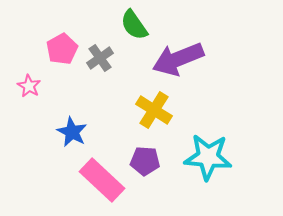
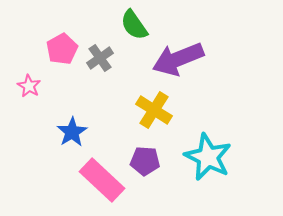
blue star: rotated 12 degrees clockwise
cyan star: rotated 21 degrees clockwise
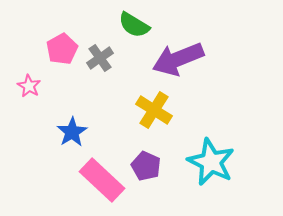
green semicircle: rotated 24 degrees counterclockwise
cyan star: moved 3 px right, 5 px down
purple pentagon: moved 1 px right, 5 px down; rotated 20 degrees clockwise
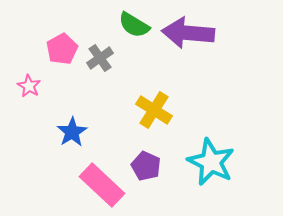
purple arrow: moved 10 px right, 26 px up; rotated 27 degrees clockwise
pink rectangle: moved 5 px down
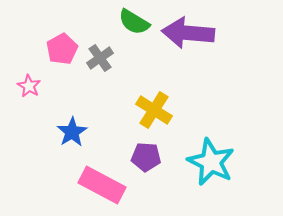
green semicircle: moved 3 px up
purple pentagon: moved 9 px up; rotated 20 degrees counterclockwise
pink rectangle: rotated 15 degrees counterclockwise
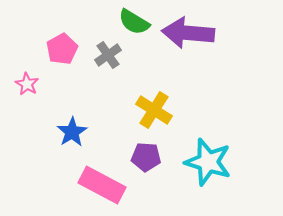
gray cross: moved 8 px right, 3 px up
pink star: moved 2 px left, 2 px up
cyan star: moved 3 px left; rotated 9 degrees counterclockwise
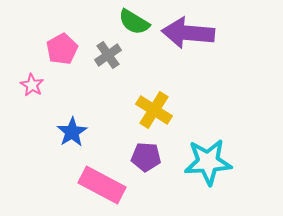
pink star: moved 5 px right, 1 px down
cyan star: rotated 21 degrees counterclockwise
